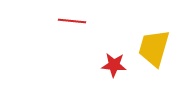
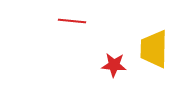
yellow trapezoid: moved 1 px down; rotated 15 degrees counterclockwise
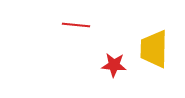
red line: moved 4 px right, 4 px down
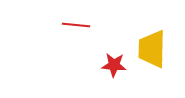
yellow trapezoid: moved 2 px left
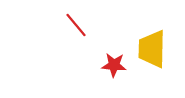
red line: rotated 44 degrees clockwise
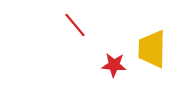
red line: moved 1 px left
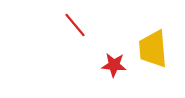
yellow trapezoid: moved 1 px right; rotated 6 degrees counterclockwise
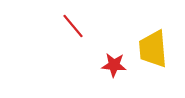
red line: moved 2 px left, 1 px down
